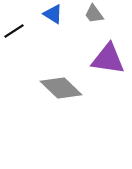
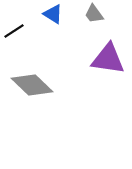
gray diamond: moved 29 px left, 3 px up
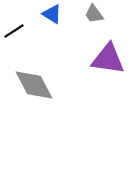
blue triangle: moved 1 px left
gray diamond: moved 2 px right; rotated 18 degrees clockwise
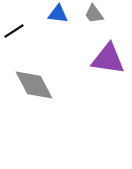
blue triangle: moved 6 px right; rotated 25 degrees counterclockwise
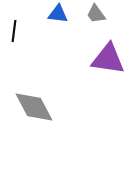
gray trapezoid: moved 2 px right
black line: rotated 50 degrees counterclockwise
gray diamond: moved 22 px down
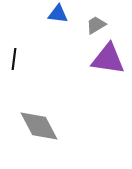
gray trapezoid: moved 11 px down; rotated 95 degrees clockwise
black line: moved 28 px down
gray diamond: moved 5 px right, 19 px down
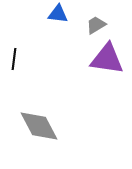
purple triangle: moved 1 px left
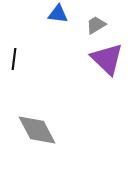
purple triangle: rotated 36 degrees clockwise
gray diamond: moved 2 px left, 4 px down
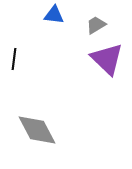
blue triangle: moved 4 px left, 1 px down
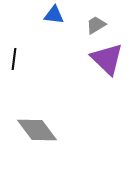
gray diamond: rotated 9 degrees counterclockwise
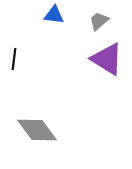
gray trapezoid: moved 3 px right, 4 px up; rotated 10 degrees counterclockwise
purple triangle: rotated 12 degrees counterclockwise
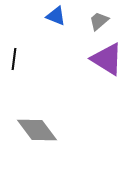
blue triangle: moved 2 px right, 1 px down; rotated 15 degrees clockwise
